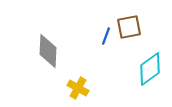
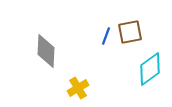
brown square: moved 1 px right, 5 px down
gray diamond: moved 2 px left
yellow cross: rotated 30 degrees clockwise
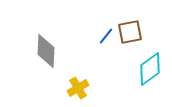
blue line: rotated 18 degrees clockwise
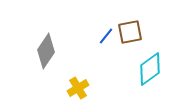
gray diamond: rotated 32 degrees clockwise
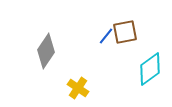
brown square: moved 5 px left
yellow cross: rotated 25 degrees counterclockwise
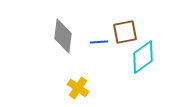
blue line: moved 7 px left, 6 px down; rotated 48 degrees clockwise
gray diamond: moved 17 px right, 15 px up; rotated 28 degrees counterclockwise
cyan diamond: moved 7 px left, 12 px up
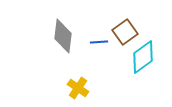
brown square: rotated 25 degrees counterclockwise
